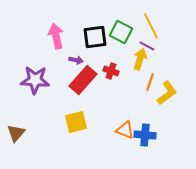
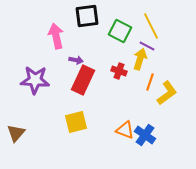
green square: moved 1 px left, 1 px up
black square: moved 8 px left, 21 px up
red cross: moved 8 px right
red rectangle: rotated 16 degrees counterclockwise
blue cross: rotated 30 degrees clockwise
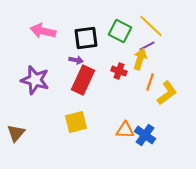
black square: moved 1 px left, 22 px down
yellow line: rotated 20 degrees counterclockwise
pink arrow: moved 13 px left, 5 px up; rotated 65 degrees counterclockwise
purple line: rotated 56 degrees counterclockwise
purple star: rotated 12 degrees clockwise
orange triangle: rotated 18 degrees counterclockwise
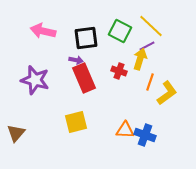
red rectangle: moved 1 px right, 2 px up; rotated 48 degrees counterclockwise
blue cross: rotated 15 degrees counterclockwise
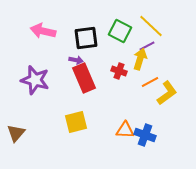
orange line: rotated 42 degrees clockwise
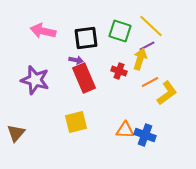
green square: rotated 10 degrees counterclockwise
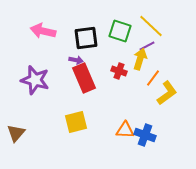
orange line: moved 3 px right, 4 px up; rotated 24 degrees counterclockwise
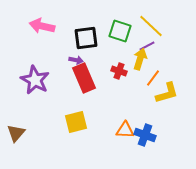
pink arrow: moved 1 px left, 5 px up
purple star: rotated 12 degrees clockwise
yellow L-shape: rotated 20 degrees clockwise
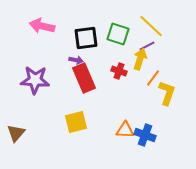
green square: moved 2 px left, 3 px down
purple star: rotated 24 degrees counterclockwise
yellow L-shape: rotated 55 degrees counterclockwise
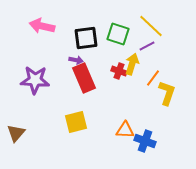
yellow arrow: moved 8 px left, 5 px down
blue cross: moved 6 px down
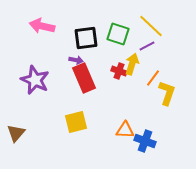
purple star: rotated 20 degrees clockwise
